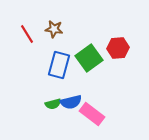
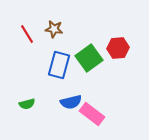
green semicircle: moved 26 px left
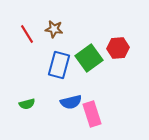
pink rectangle: rotated 35 degrees clockwise
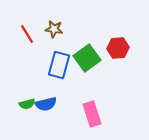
green square: moved 2 px left
blue semicircle: moved 25 px left, 2 px down
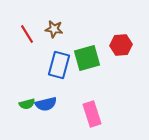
red hexagon: moved 3 px right, 3 px up
green square: rotated 20 degrees clockwise
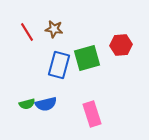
red line: moved 2 px up
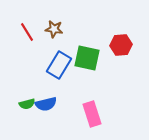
green square: rotated 28 degrees clockwise
blue rectangle: rotated 16 degrees clockwise
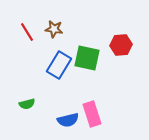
blue semicircle: moved 22 px right, 16 px down
